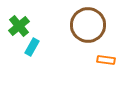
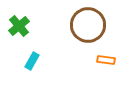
cyan rectangle: moved 14 px down
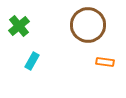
orange rectangle: moved 1 px left, 2 px down
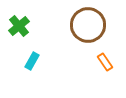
orange rectangle: rotated 48 degrees clockwise
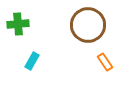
green cross: moved 1 px left, 2 px up; rotated 35 degrees clockwise
